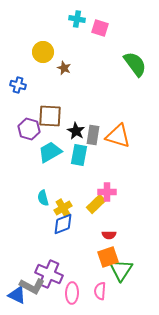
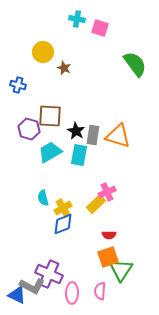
pink cross: rotated 24 degrees counterclockwise
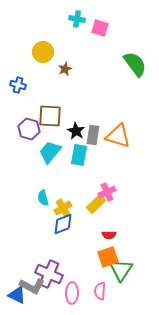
brown star: moved 1 px right, 1 px down; rotated 24 degrees clockwise
cyan trapezoid: rotated 20 degrees counterclockwise
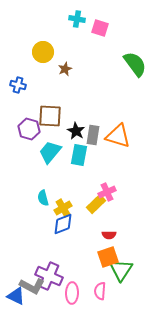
purple cross: moved 2 px down
blue triangle: moved 1 px left, 1 px down
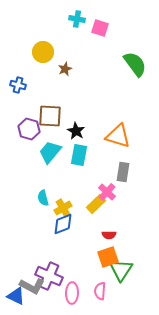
gray rectangle: moved 30 px right, 37 px down
pink cross: rotated 24 degrees counterclockwise
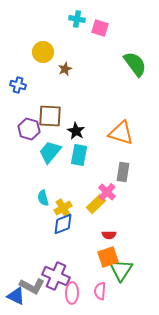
orange triangle: moved 3 px right, 3 px up
purple cross: moved 7 px right
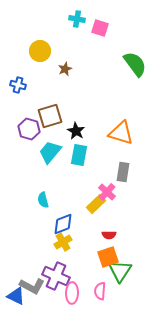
yellow circle: moved 3 px left, 1 px up
brown square: rotated 20 degrees counterclockwise
cyan semicircle: moved 2 px down
yellow cross: moved 34 px down
green triangle: moved 1 px left, 1 px down
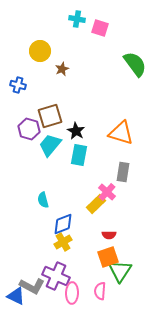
brown star: moved 3 px left
cyan trapezoid: moved 7 px up
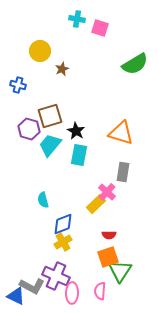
green semicircle: rotated 96 degrees clockwise
